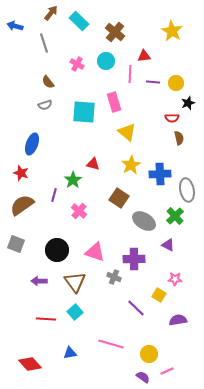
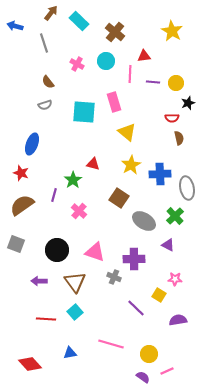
gray ellipse at (187, 190): moved 2 px up
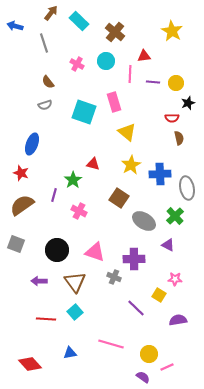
cyan square at (84, 112): rotated 15 degrees clockwise
pink cross at (79, 211): rotated 14 degrees counterclockwise
pink line at (167, 371): moved 4 px up
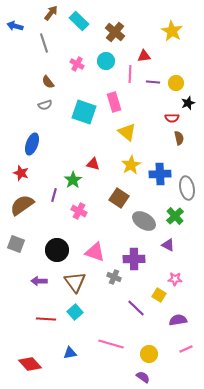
pink line at (167, 367): moved 19 px right, 18 px up
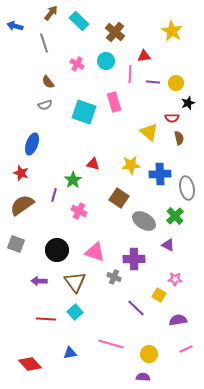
yellow triangle at (127, 132): moved 22 px right
yellow star at (131, 165): rotated 24 degrees clockwise
purple semicircle at (143, 377): rotated 32 degrees counterclockwise
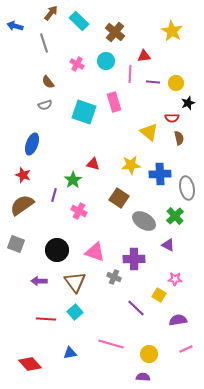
red star at (21, 173): moved 2 px right, 2 px down
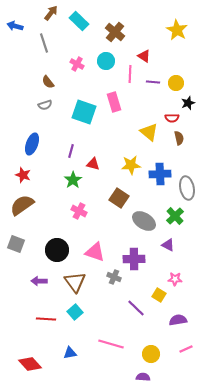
yellow star at (172, 31): moved 5 px right, 1 px up
red triangle at (144, 56): rotated 40 degrees clockwise
purple line at (54, 195): moved 17 px right, 44 px up
yellow circle at (149, 354): moved 2 px right
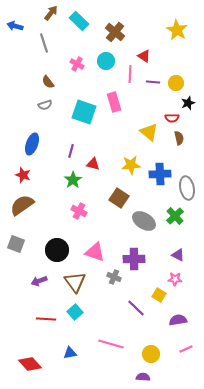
purple triangle at (168, 245): moved 10 px right, 10 px down
purple arrow at (39, 281): rotated 21 degrees counterclockwise
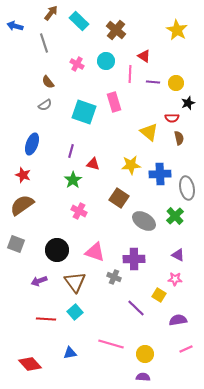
brown cross at (115, 32): moved 1 px right, 2 px up
gray semicircle at (45, 105): rotated 16 degrees counterclockwise
yellow circle at (151, 354): moved 6 px left
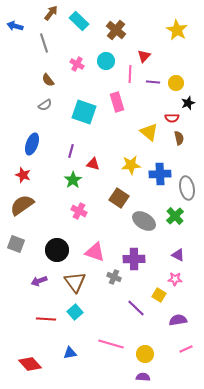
red triangle at (144, 56): rotated 40 degrees clockwise
brown semicircle at (48, 82): moved 2 px up
pink rectangle at (114, 102): moved 3 px right
